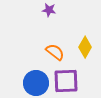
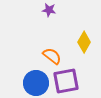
yellow diamond: moved 1 px left, 5 px up
orange semicircle: moved 3 px left, 4 px down
purple square: rotated 8 degrees counterclockwise
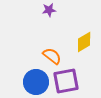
purple star: rotated 16 degrees counterclockwise
yellow diamond: rotated 30 degrees clockwise
blue circle: moved 1 px up
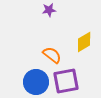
orange semicircle: moved 1 px up
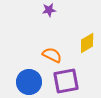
yellow diamond: moved 3 px right, 1 px down
orange semicircle: rotated 12 degrees counterclockwise
blue circle: moved 7 px left
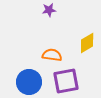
orange semicircle: rotated 18 degrees counterclockwise
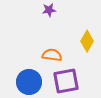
yellow diamond: moved 2 px up; rotated 30 degrees counterclockwise
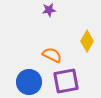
orange semicircle: rotated 18 degrees clockwise
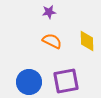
purple star: moved 2 px down
yellow diamond: rotated 30 degrees counterclockwise
orange semicircle: moved 14 px up
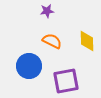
purple star: moved 2 px left, 1 px up
blue circle: moved 16 px up
